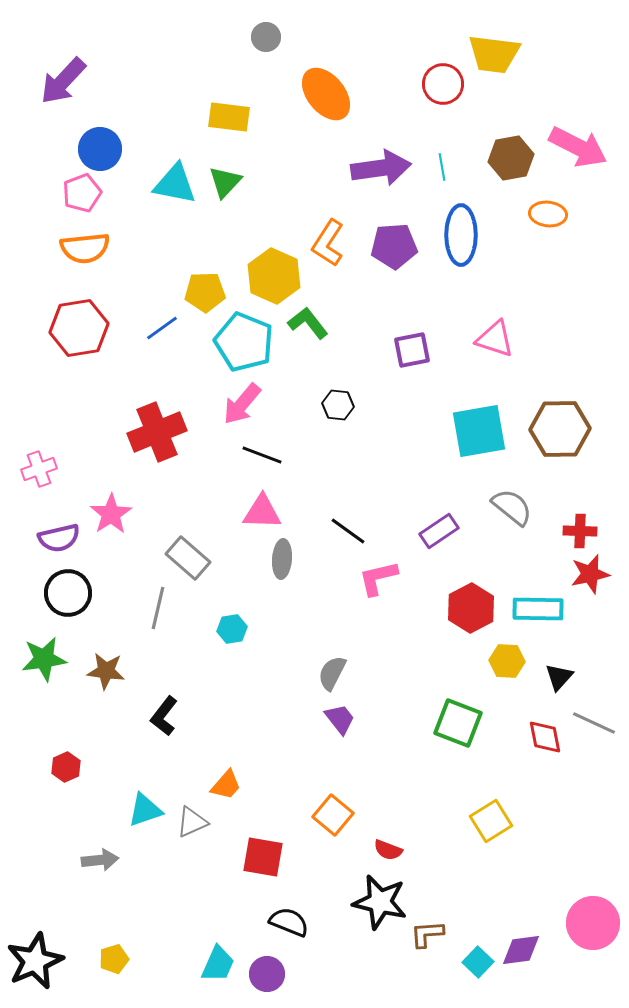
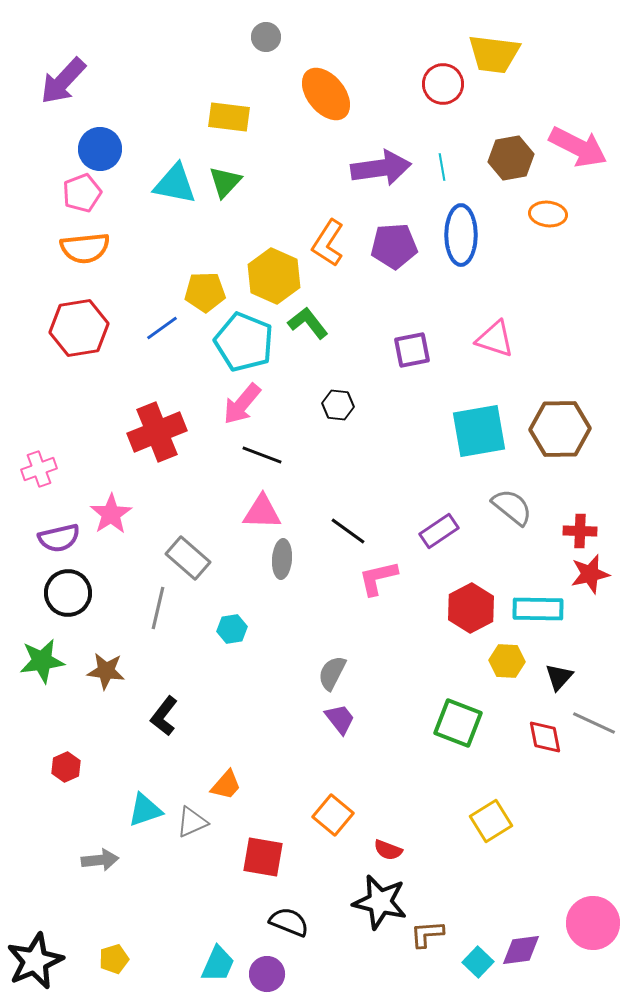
green star at (44, 659): moved 2 px left, 2 px down
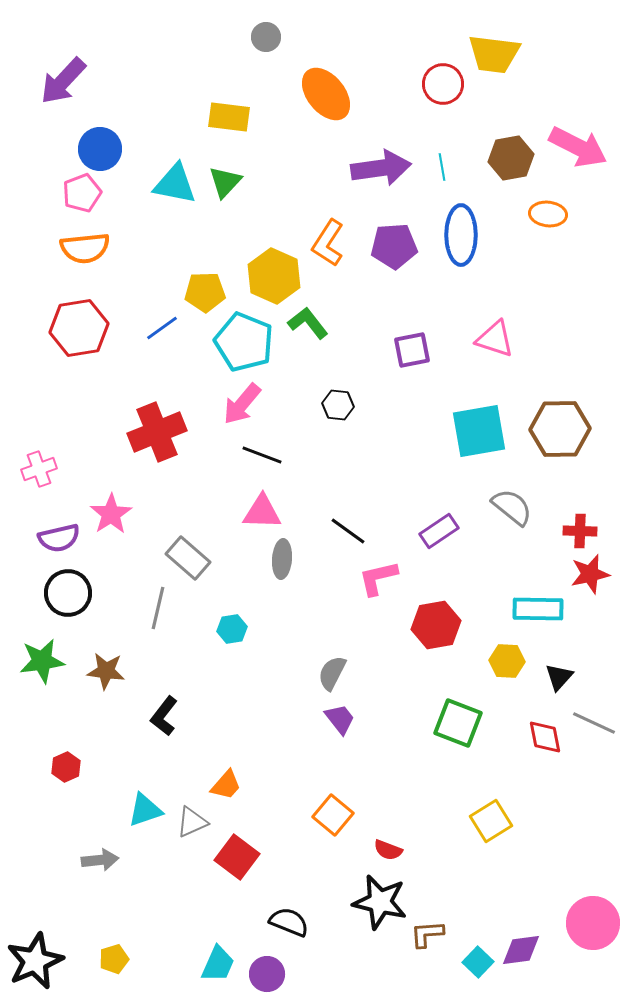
red hexagon at (471, 608): moved 35 px left, 17 px down; rotated 18 degrees clockwise
red square at (263, 857): moved 26 px left; rotated 27 degrees clockwise
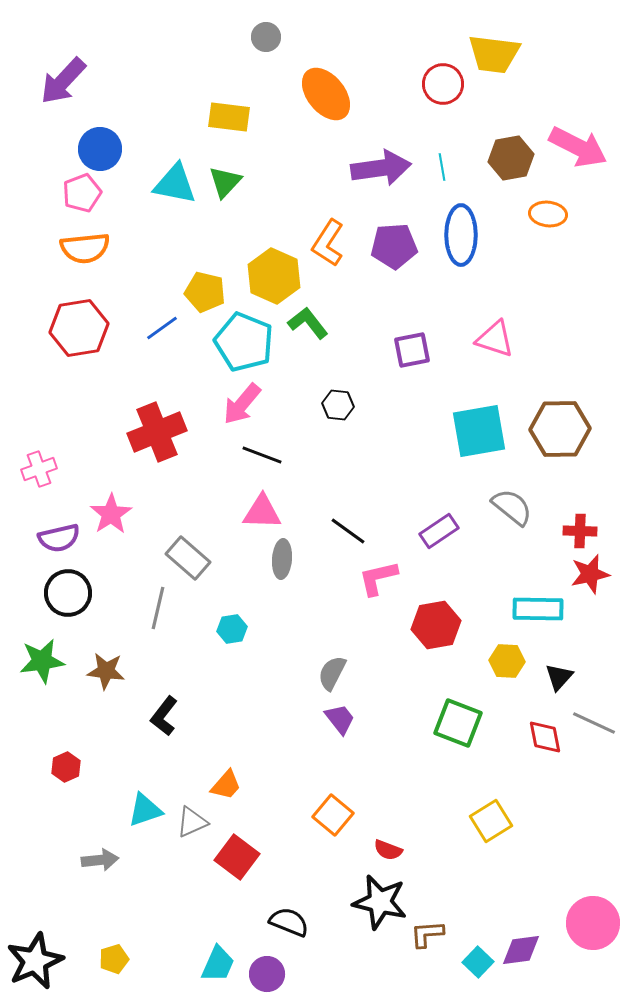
yellow pentagon at (205, 292): rotated 15 degrees clockwise
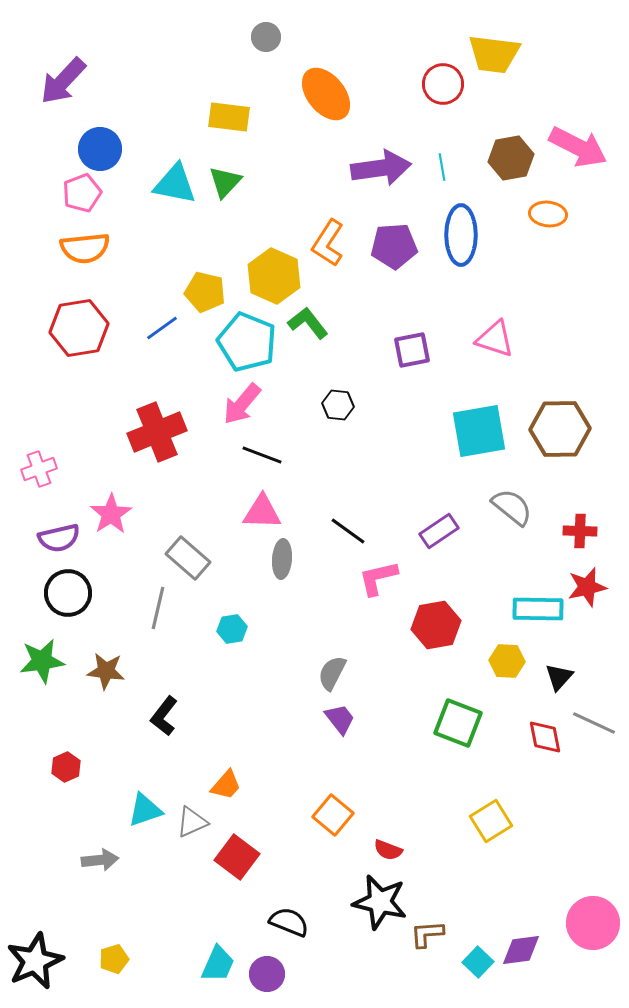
cyan pentagon at (244, 342): moved 3 px right
red star at (590, 574): moved 3 px left, 13 px down
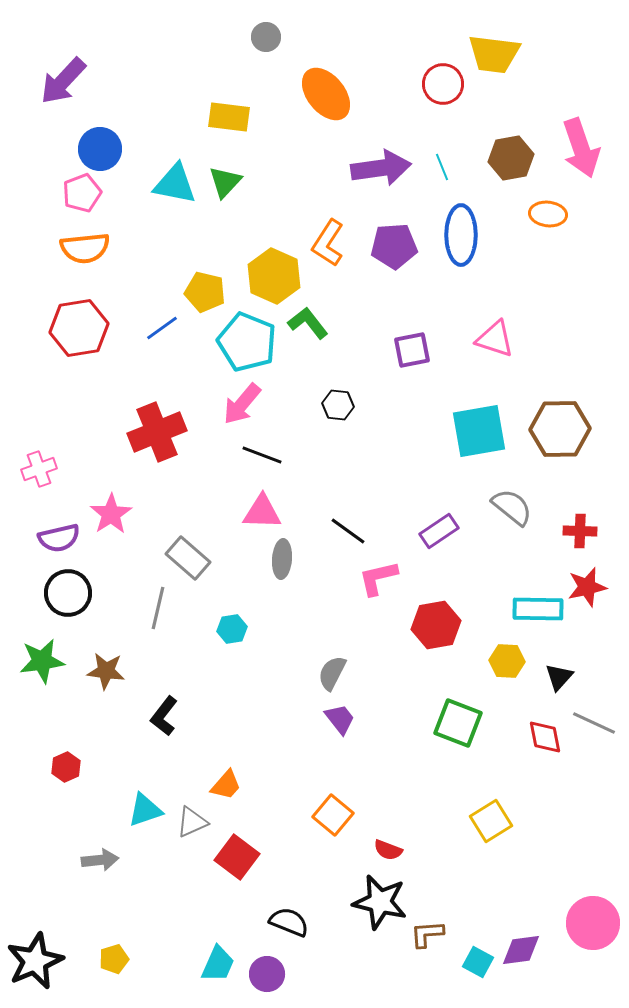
pink arrow at (578, 147): moved 3 px right, 1 px down; rotated 44 degrees clockwise
cyan line at (442, 167): rotated 12 degrees counterclockwise
cyan square at (478, 962): rotated 16 degrees counterclockwise
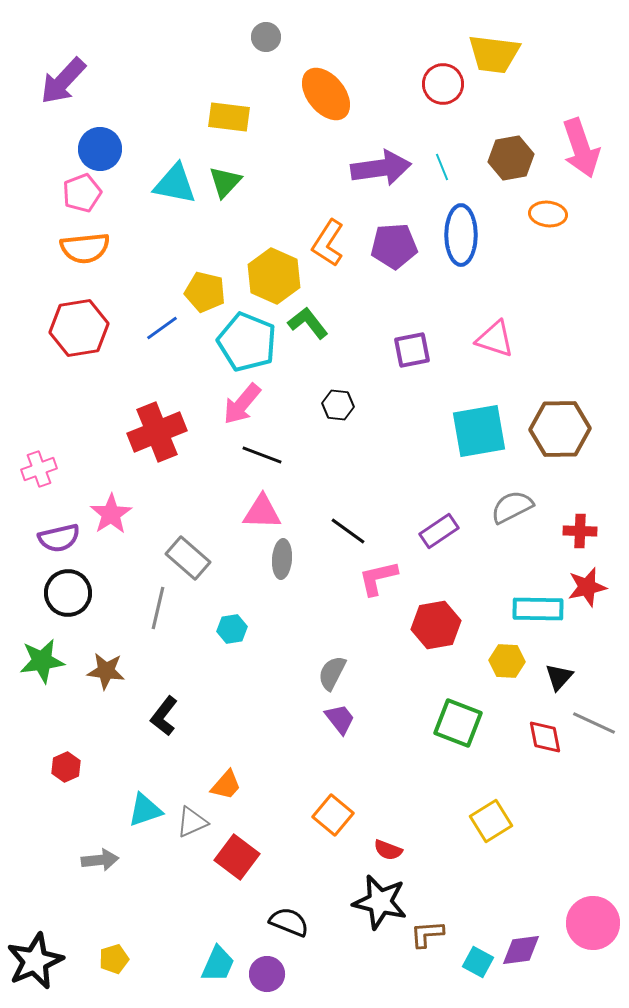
gray semicircle at (512, 507): rotated 66 degrees counterclockwise
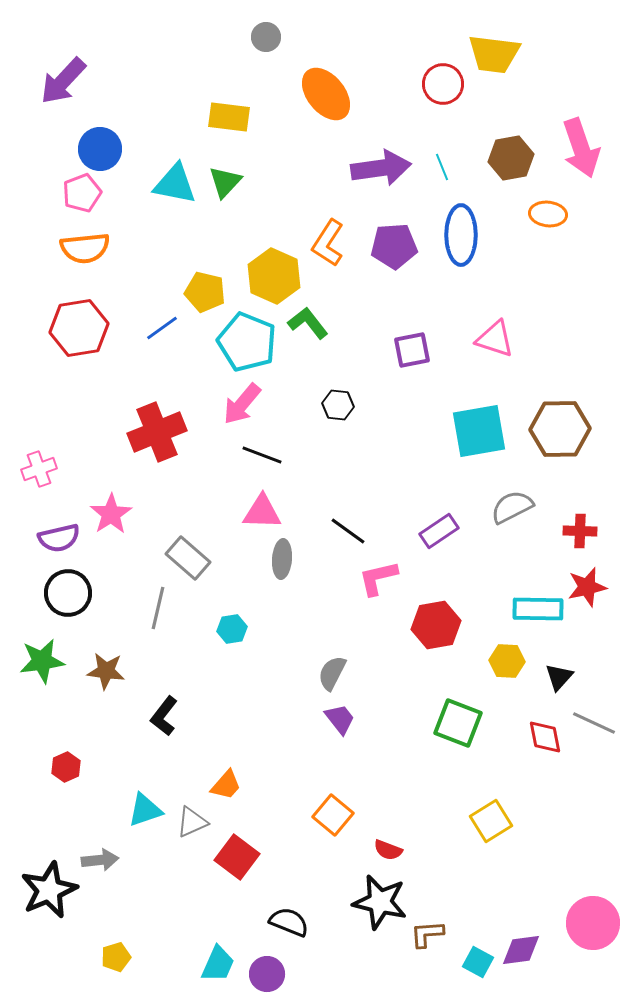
yellow pentagon at (114, 959): moved 2 px right, 2 px up
black star at (35, 961): moved 14 px right, 71 px up
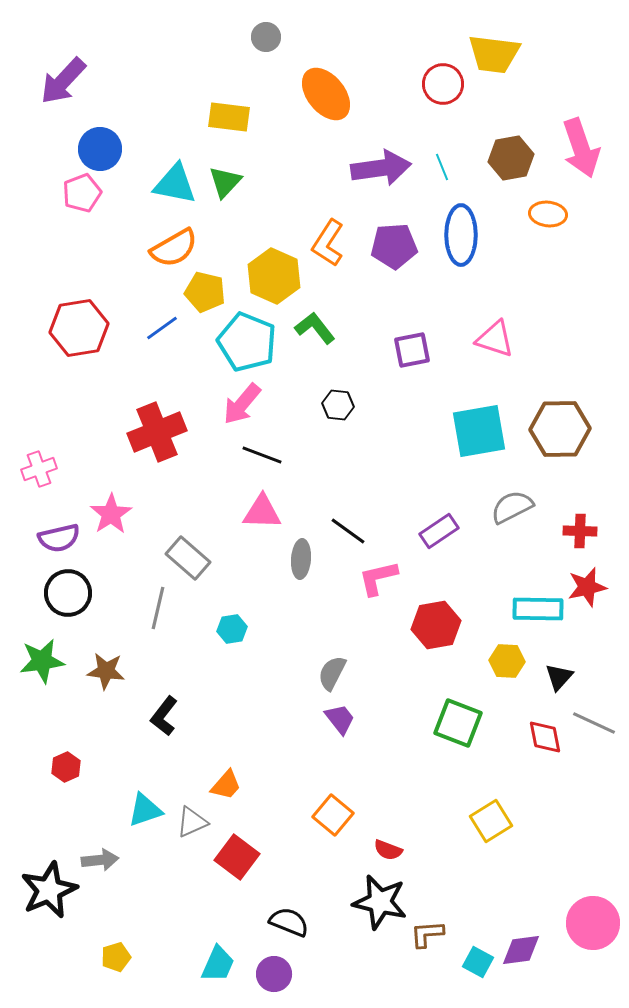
orange semicircle at (85, 248): moved 89 px right; rotated 24 degrees counterclockwise
green L-shape at (308, 323): moved 7 px right, 5 px down
gray ellipse at (282, 559): moved 19 px right
purple circle at (267, 974): moved 7 px right
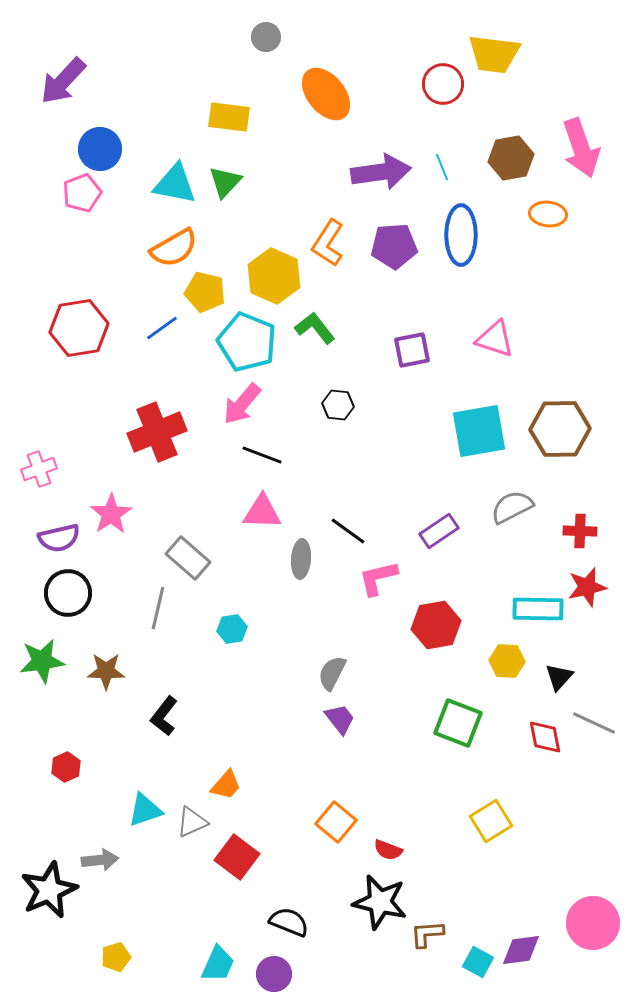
purple arrow at (381, 168): moved 4 px down
brown star at (106, 671): rotated 6 degrees counterclockwise
orange square at (333, 815): moved 3 px right, 7 px down
